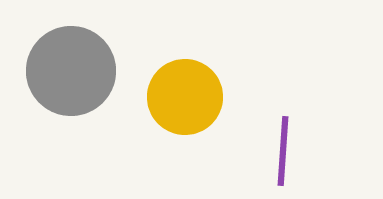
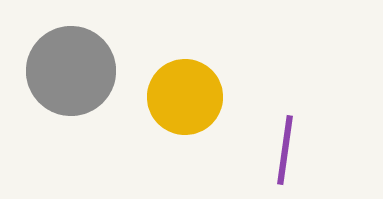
purple line: moved 2 px right, 1 px up; rotated 4 degrees clockwise
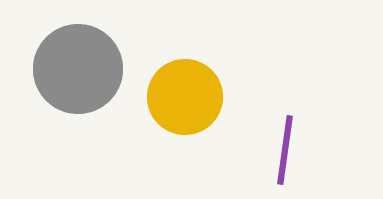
gray circle: moved 7 px right, 2 px up
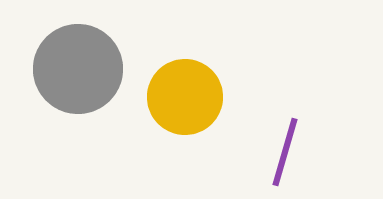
purple line: moved 2 px down; rotated 8 degrees clockwise
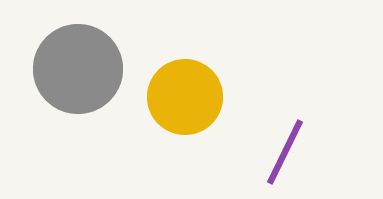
purple line: rotated 10 degrees clockwise
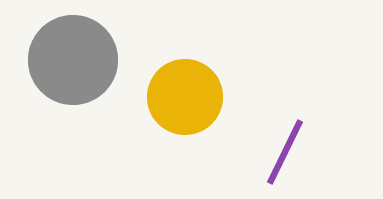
gray circle: moved 5 px left, 9 px up
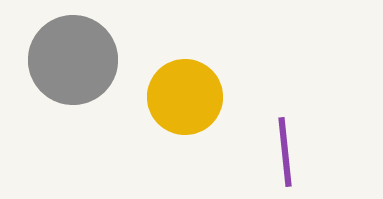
purple line: rotated 32 degrees counterclockwise
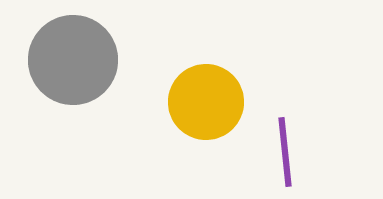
yellow circle: moved 21 px right, 5 px down
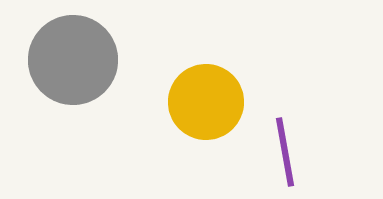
purple line: rotated 4 degrees counterclockwise
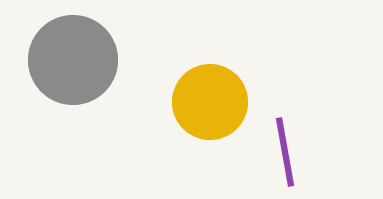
yellow circle: moved 4 px right
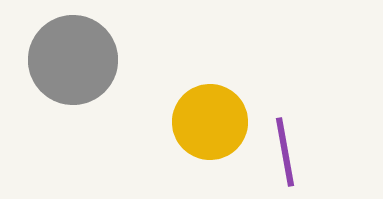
yellow circle: moved 20 px down
